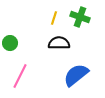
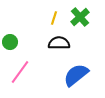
green cross: rotated 30 degrees clockwise
green circle: moved 1 px up
pink line: moved 4 px up; rotated 10 degrees clockwise
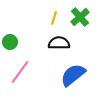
blue semicircle: moved 3 px left
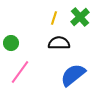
green circle: moved 1 px right, 1 px down
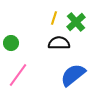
green cross: moved 4 px left, 5 px down
pink line: moved 2 px left, 3 px down
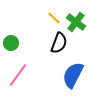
yellow line: rotated 64 degrees counterclockwise
green cross: rotated 12 degrees counterclockwise
black semicircle: rotated 110 degrees clockwise
blue semicircle: rotated 24 degrees counterclockwise
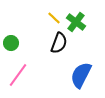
blue semicircle: moved 8 px right
